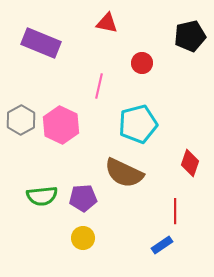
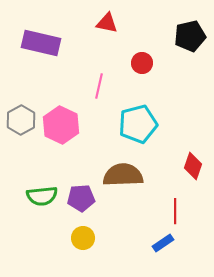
purple rectangle: rotated 9 degrees counterclockwise
red diamond: moved 3 px right, 3 px down
brown semicircle: moved 1 px left, 2 px down; rotated 153 degrees clockwise
purple pentagon: moved 2 px left
blue rectangle: moved 1 px right, 2 px up
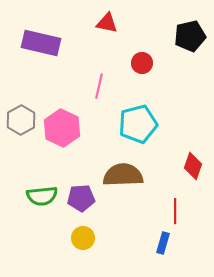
pink hexagon: moved 1 px right, 3 px down
blue rectangle: rotated 40 degrees counterclockwise
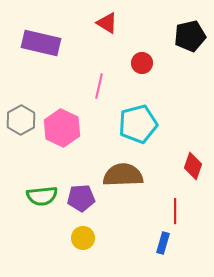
red triangle: rotated 20 degrees clockwise
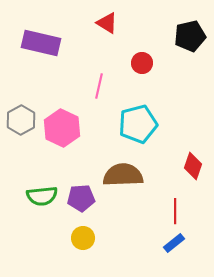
blue rectangle: moved 11 px right; rotated 35 degrees clockwise
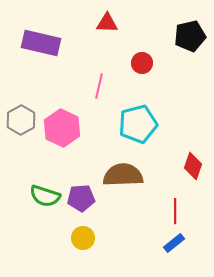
red triangle: rotated 30 degrees counterclockwise
green semicircle: moved 3 px right; rotated 24 degrees clockwise
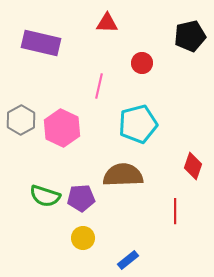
blue rectangle: moved 46 px left, 17 px down
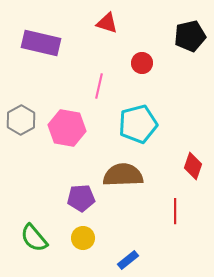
red triangle: rotated 15 degrees clockwise
pink hexagon: moved 5 px right; rotated 15 degrees counterclockwise
green semicircle: moved 11 px left, 42 px down; rotated 32 degrees clockwise
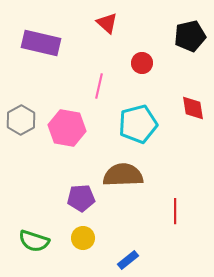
red triangle: rotated 25 degrees clockwise
red diamond: moved 58 px up; rotated 28 degrees counterclockwise
green semicircle: moved 3 px down; rotated 32 degrees counterclockwise
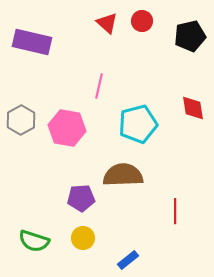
purple rectangle: moved 9 px left, 1 px up
red circle: moved 42 px up
